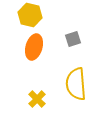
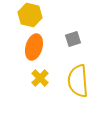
yellow semicircle: moved 2 px right, 3 px up
yellow cross: moved 3 px right, 21 px up
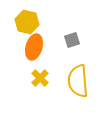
yellow hexagon: moved 3 px left, 7 px down
gray square: moved 1 px left, 1 px down
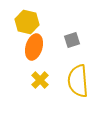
yellow cross: moved 2 px down
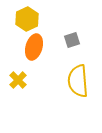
yellow hexagon: moved 3 px up; rotated 20 degrees clockwise
yellow cross: moved 22 px left
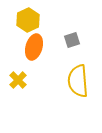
yellow hexagon: moved 1 px right, 1 px down
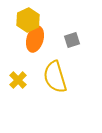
orange ellipse: moved 1 px right, 8 px up
yellow semicircle: moved 23 px left, 4 px up; rotated 12 degrees counterclockwise
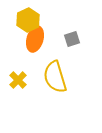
gray square: moved 1 px up
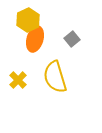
gray square: rotated 21 degrees counterclockwise
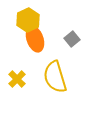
orange ellipse: rotated 35 degrees counterclockwise
yellow cross: moved 1 px left, 1 px up
